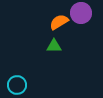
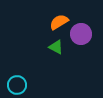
purple circle: moved 21 px down
green triangle: moved 2 px right, 1 px down; rotated 28 degrees clockwise
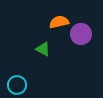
orange semicircle: rotated 18 degrees clockwise
green triangle: moved 13 px left, 2 px down
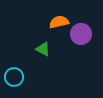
cyan circle: moved 3 px left, 8 px up
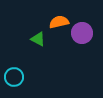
purple circle: moved 1 px right, 1 px up
green triangle: moved 5 px left, 10 px up
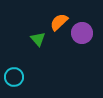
orange semicircle: rotated 30 degrees counterclockwise
green triangle: rotated 21 degrees clockwise
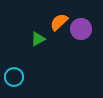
purple circle: moved 1 px left, 4 px up
green triangle: rotated 42 degrees clockwise
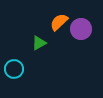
green triangle: moved 1 px right, 4 px down
cyan circle: moved 8 px up
